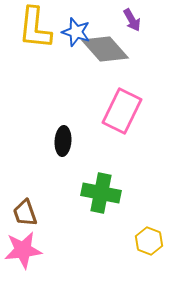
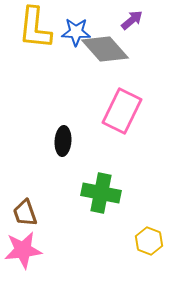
purple arrow: rotated 100 degrees counterclockwise
blue star: rotated 16 degrees counterclockwise
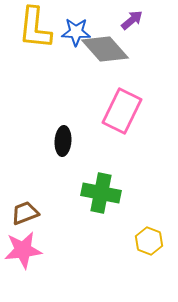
brown trapezoid: rotated 88 degrees clockwise
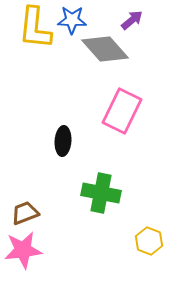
blue star: moved 4 px left, 12 px up
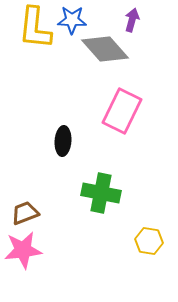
purple arrow: rotated 35 degrees counterclockwise
yellow hexagon: rotated 12 degrees counterclockwise
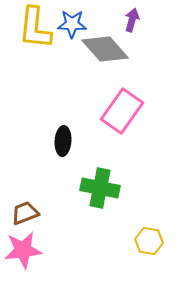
blue star: moved 4 px down
pink rectangle: rotated 9 degrees clockwise
green cross: moved 1 px left, 5 px up
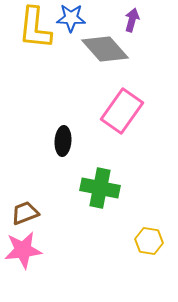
blue star: moved 1 px left, 6 px up
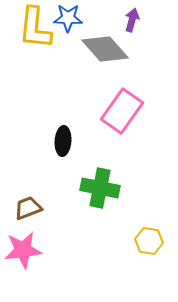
blue star: moved 3 px left
brown trapezoid: moved 3 px right, 5 px up
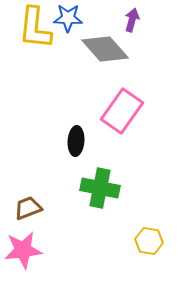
black ellipse: moved 13 px right
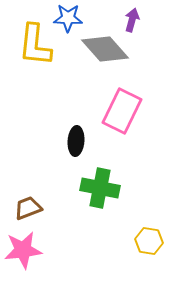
yellow L-shape: moved 17 px down
pink rectangle: rotated 9 degrees counterclockwise
